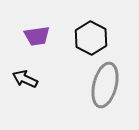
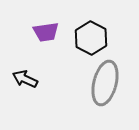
purple trapezoid: moved 9 px right, 4 px up
gray ellipse: moved 2 px up
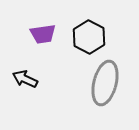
purple trapezoid: moved 3 px left, 2 px down
black hexagon: moved 2 px left, 1 px up
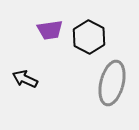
purple trapezoid: moved 7 px right, 4 px up
gray ellipse: moved 7 px right
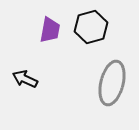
purple trapezoid: rotated 72 degrees counterclockwise
black hexagon: moved 2 px right, 10 px up; rotated 16 degrees clockwise
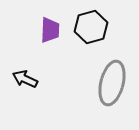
purple trapezoid: rotated 8 degrees counterclockwise
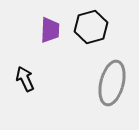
black arrow: rotated 40 degrees clockwise
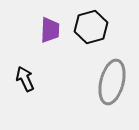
gray ellipse: moved 1 px up
